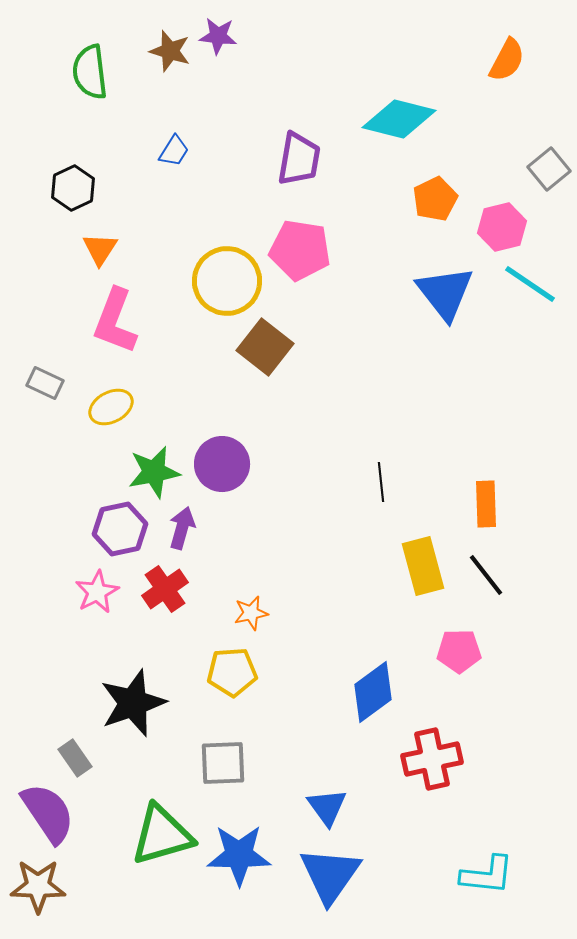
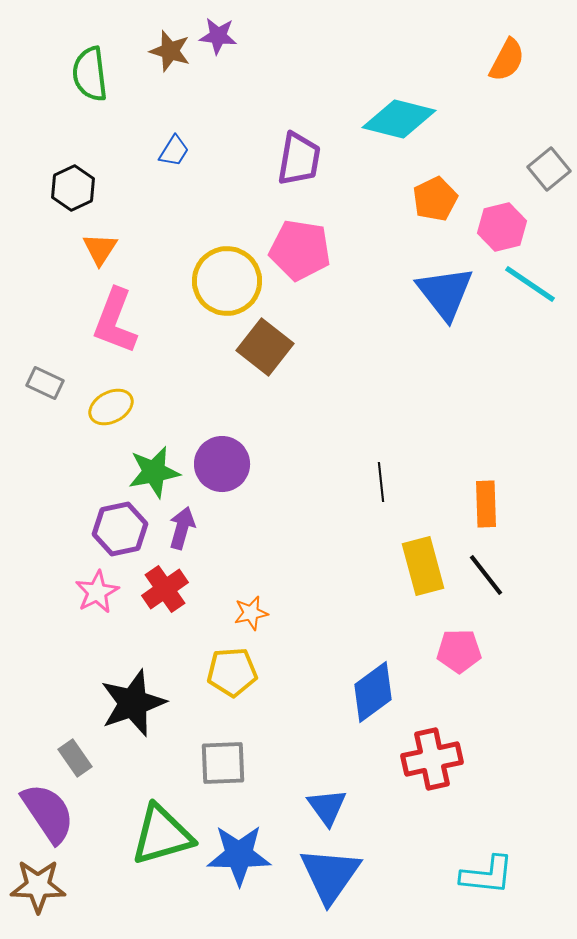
green semicircle at (90, 72): moved 2 px down
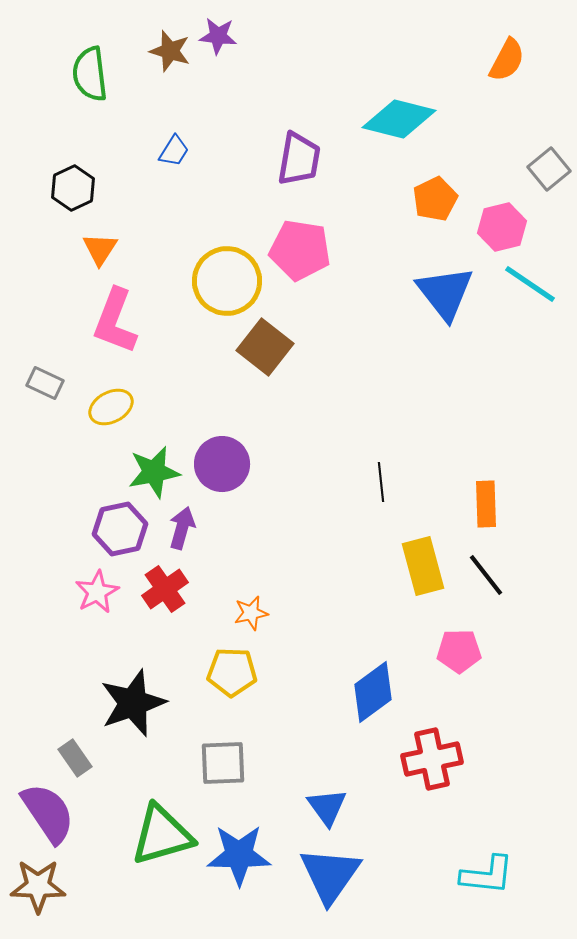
yellow pentagon at (232, 672): rotated 6 degrees clockwise
